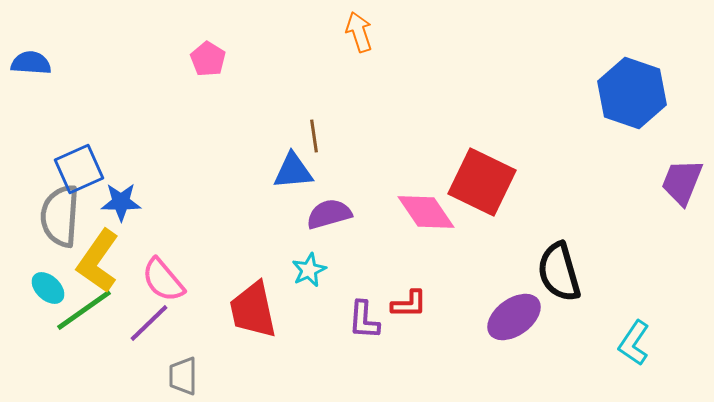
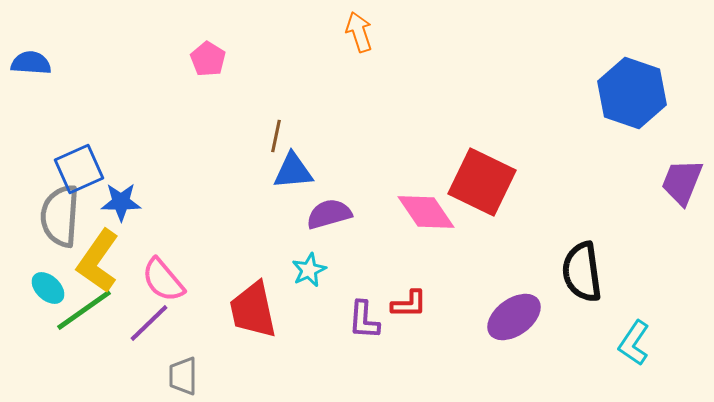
brown line: moved 38 px left; rotated 20 degrees clockwise
black semicircle: moved 23 px right; rotated 8 degrees clockwise
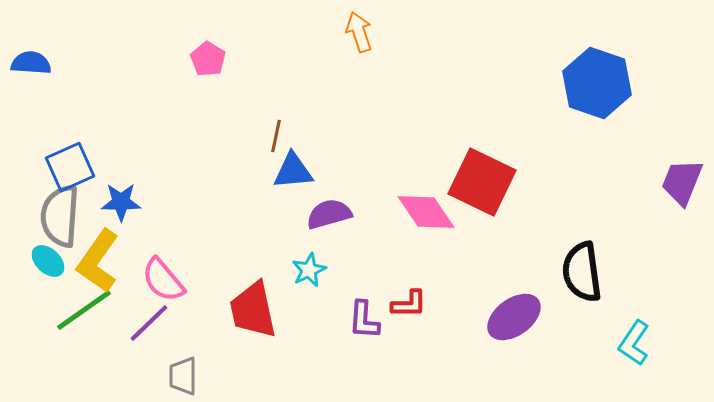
blue hexagon: moved 35 px left, 10 px up
blue square: moved 9 px left, 2 px up
cyan ellipse: moved 27 px up
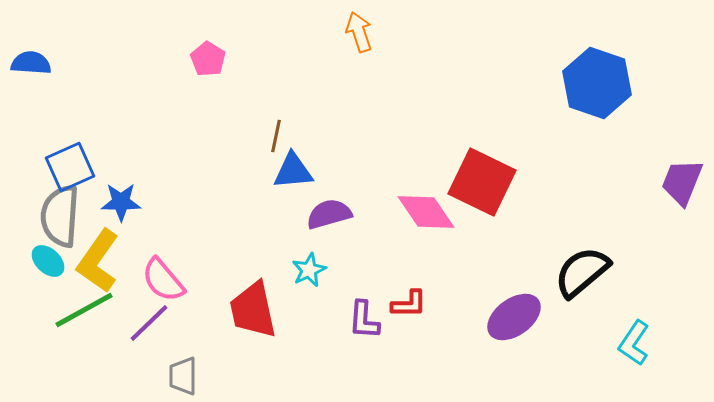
black semicircle: rotated 58 degrees clockwise
green line: rotated 6 degrees clockwise
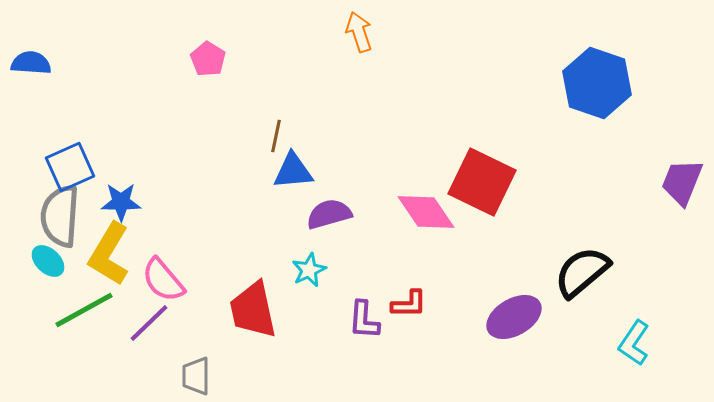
yellow L-shape: moved 11 px right, 7 px up; rotated 4 degrees counterclockwise
purple ellipse: rotated 6 degrees clockwise
gray trapezoid: moved 13 px right
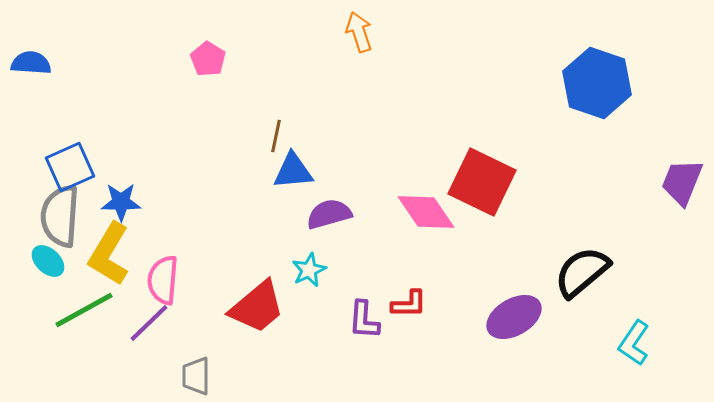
pink semicircle: rotated 45 degrees clockwise
red trapezoid: moved 4 px right, 3 px up; rotated 118 degrees counterclockwise
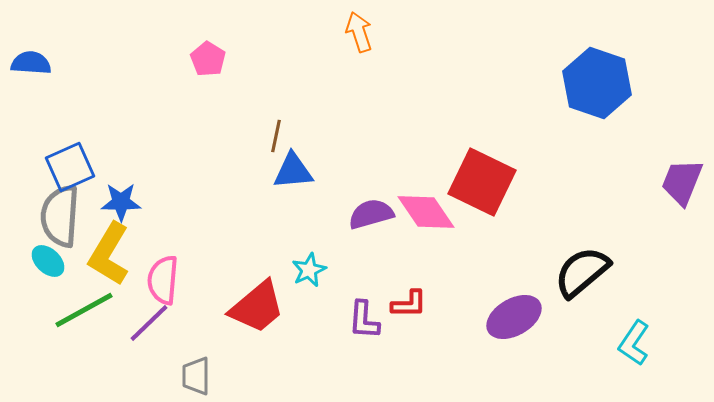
purple semicircle: moved 42 px right
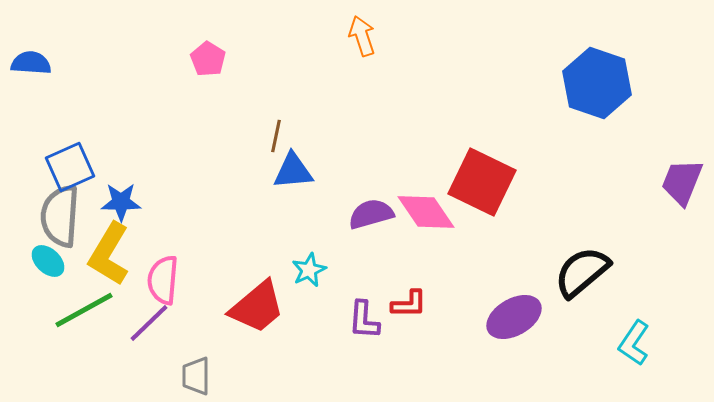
orange arrow: moved 3 px right, 4 px down
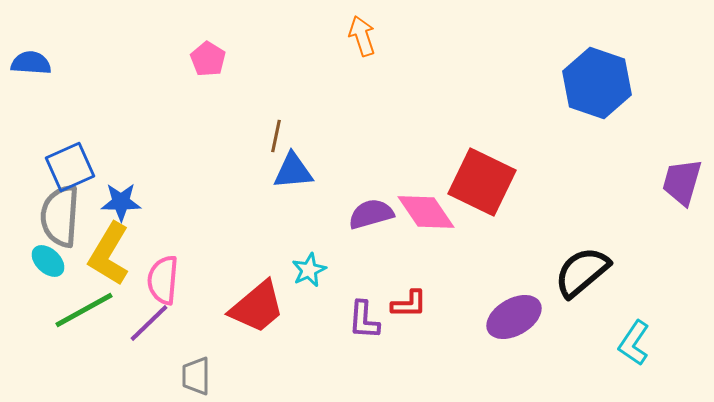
purple trapezoid: rotated 6 degrees counterclockwise
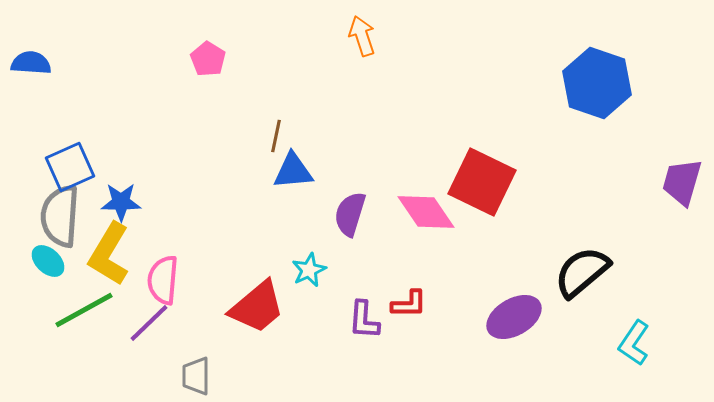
purple semicircle: moved 21 px left; rotated 57 degrees counterclockwise
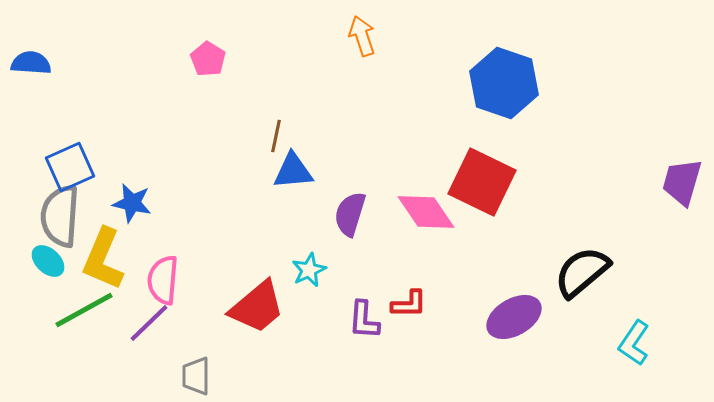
blue hexagon: moved 93 px left
blue star: moved 11 px right, 1 px down; rotated 12 degrees clockwise
yellow L-shape: moved 6 px left, 5 px down; rotated 8 degrees counterclockwise
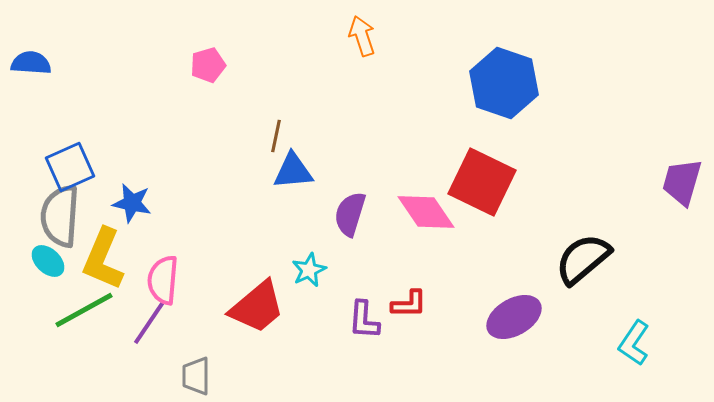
pink pentagon: moved 6 px down; rotated 24 degrees clockwise
black semicircle: moved 1 px right, 13 px up
purple line: rotated 12 degrees counterclockwise
